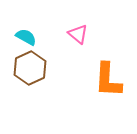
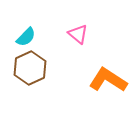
cyan semicircle: rotated 105 degrees clockwise
orange L-shape: rotated 120 degrees clockwise
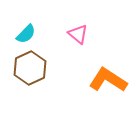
cyan semicircle: moved 3 px up
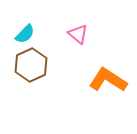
cyan semicircle: moved 1 px left
brown hexagon: moved 1 px right, 3 px up
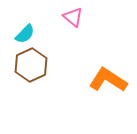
pink triangle: moved 5 px left, 17 px up
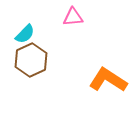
pink triangle: rotated 45 degrees counterclockwise
brown hexagon: moved 5 px up
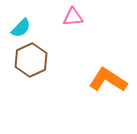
cyan semicircle: moved 4 px left, 6 px up
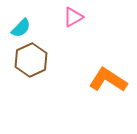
pink triangle: rotated 25 degrees counterclockwise
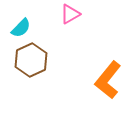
pink triangle: moved 3 px left, 3 px up
orange L-shape: rotated 84 degrees counterclockwise
